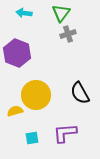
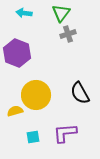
cyan square: moved 1 px right, 1 px up
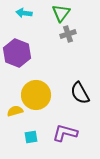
purple L-shape: rotated 20 degrees clockwise
cyan square: moved 2 px left
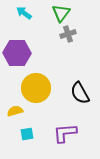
cyan arrow: rotated 28 degrees clockwise
purple hexagon: rotated 20 degrees counterclockwise
yellow circle: moved 7 px up
purple L-shape: rotated 20 degrees counterclockwise
cyan square: moved 4 px left, 3 px up
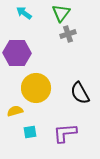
cyan square: moved 3 px right, 2 px up
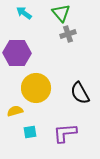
green triangle: rotated 18 degrees counterclockwise
